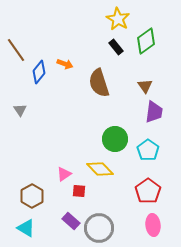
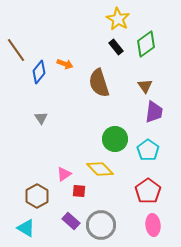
green diamond: moved 3 px down
gray triangle: moved 21 px right, 8 px down
brown hexagon: moved 5 px right
gray circle: moved 2 px right, 3 px up
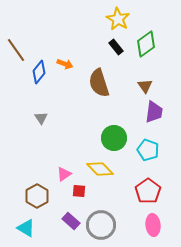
green circle: moved 1 px left, 1 px up
cyan pentagon: rotated 15 degrees counterclockwise
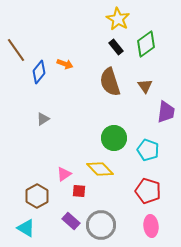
brown semicircle: moved 11 px right, 1 px up
purple trapezoid: moved 12 px right
gray triangle: moved 2 px right, 1 px down; rotated 32 degrees clockwise
red pentagon: rotated 20 degrees counterclockwise
pink ellipse: moved 2 px left, 1 px down
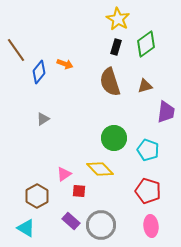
black rectangle: rotated 56 degrees clockwise
brown triangle: rotated 49 degrees clockwise
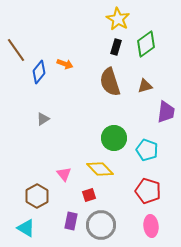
cyan pentagon: moved 1 px left
pink triangle: rotated 35 degrees counterclockwise
red square: moved 10 px right, 4 px down; rotated 24 degrees counterclockwise
purple rectangle: rotated 60 degrees clockwise
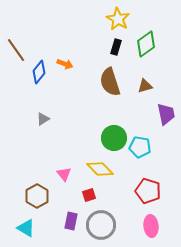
purple trapezoid: moved 2 px down; rotated 20 degrees counterclockwise
cyan pentagon: moved 7 px left, 3 px up; rotated 10 degrees counterclockwise
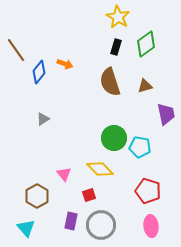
yellow star: moved 2 px up
cyan triangle: rotated 18 degrees clockwise
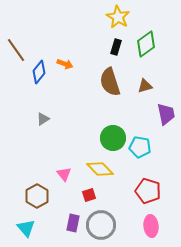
green circle: moved 1 px left
purple rectangle: moved 2 px right, 2 px down
